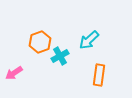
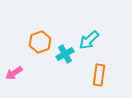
cyan cross: moved 5 px right, 2 px up
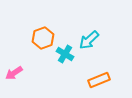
orange hexagon: moved 3 px right, 4 px up
cyan cross: rotated 30 degrees counterclockwise
orange rectangle: moved 5 px down; rotated 60 degrees clockwise
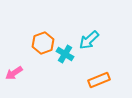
orange hexagon: moved 5 px down
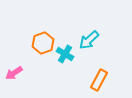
orange rectangle: rotated 40 degrees counterclockwise
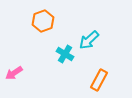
orange hexagon: moved 22 px up
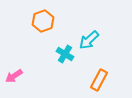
pink arrow: moved 3 px down
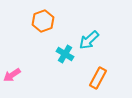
pink arrow: moved 2 px left, 1 px up
orange rectangle: moved 1 px left, 2 px up
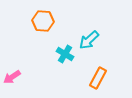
orange hexagon: rotated 25 degrees clockwise
pink arrow: moved 2 px down
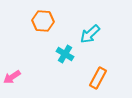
cyan arrow: moved 1 px right, 6 px up
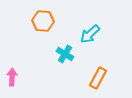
pink arrow: rotated 126 degrees clockwise
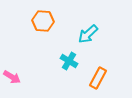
cyan arrow: moved 2 px left
cyan cross: moved 4 px right, 7 px down
pink arrow: rotated 120 degrees clockwise
